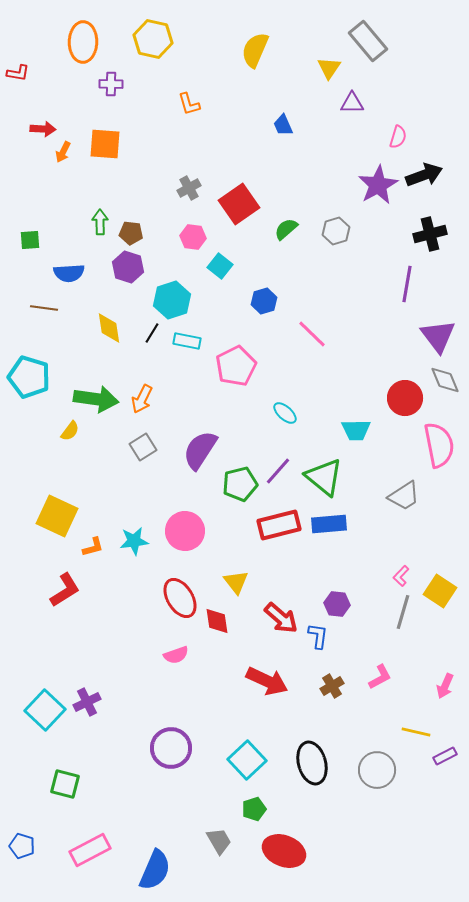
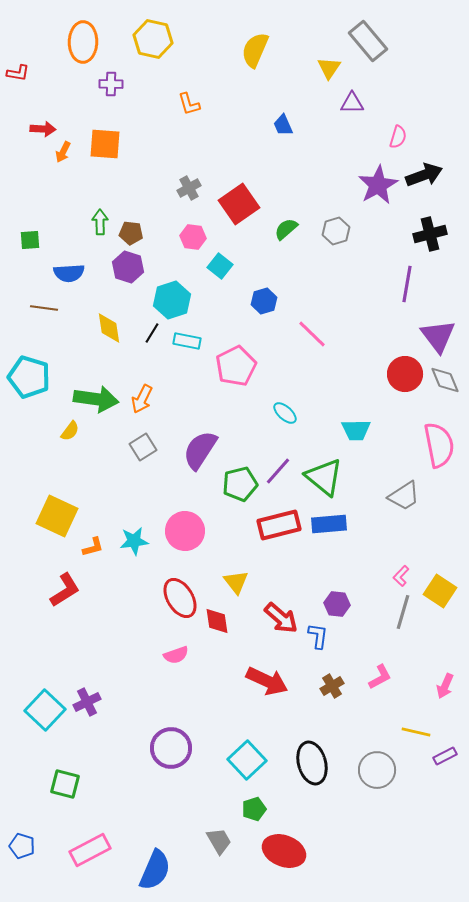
red circle at (405, 398): moved 24 px up
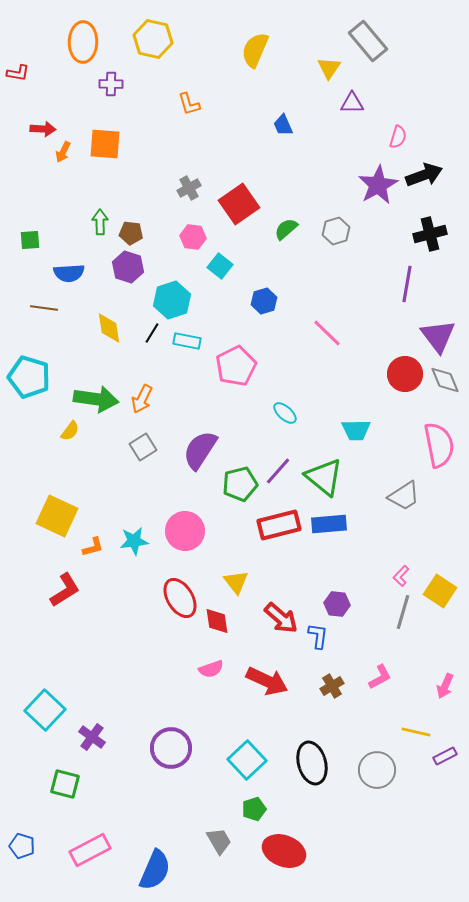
pink line at (312, 334): moved 15 px right, 1 px up
pink semicircle at (176, 655): moved 35 px right, 14 px down
purple cross at (87, 702): moved 5 px right, 35 px down; rotated 28 degrees counterclockwise
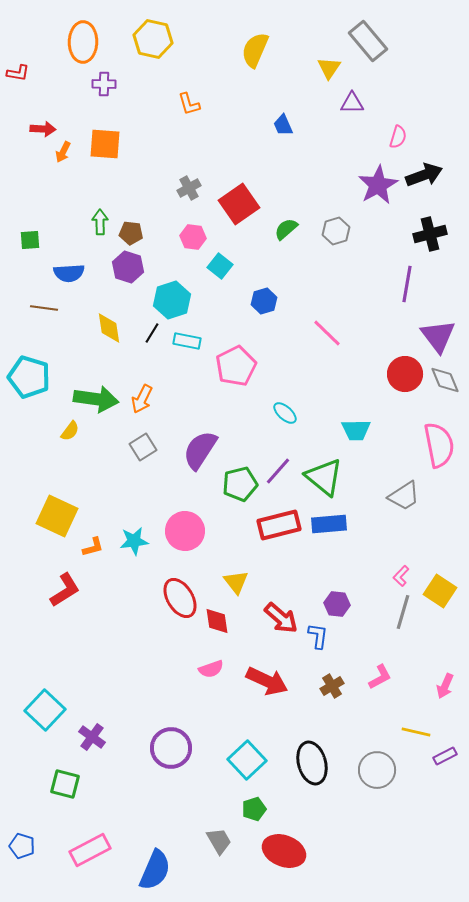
purple cross at (111, 84): moved 7 px left
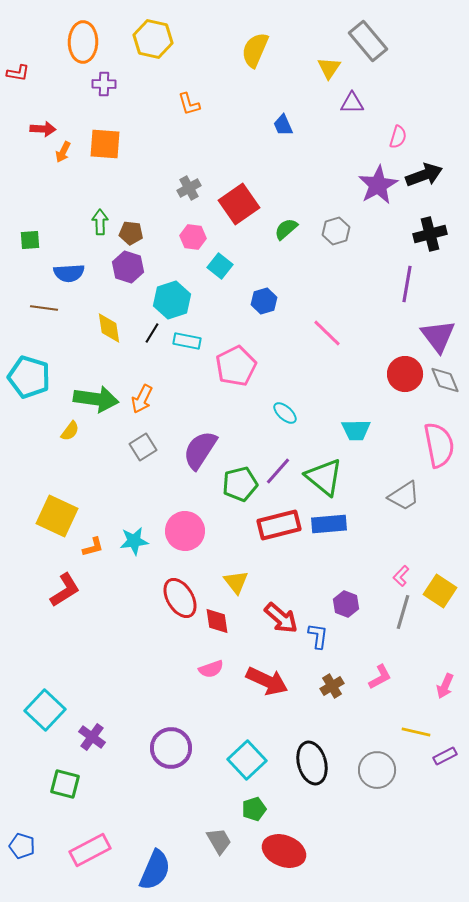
purple hexagon at (337, 604): moved 9 px right; rotated 15 degrees clockwise
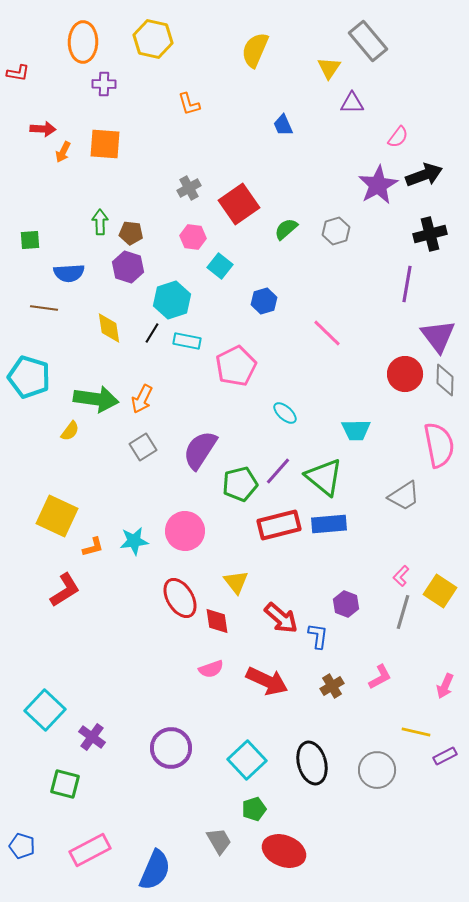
pink semicircle at (398, 137): rotated 20 degrees clockwise
gray diamond at (445, 380): rotated 24 degrees clockwise
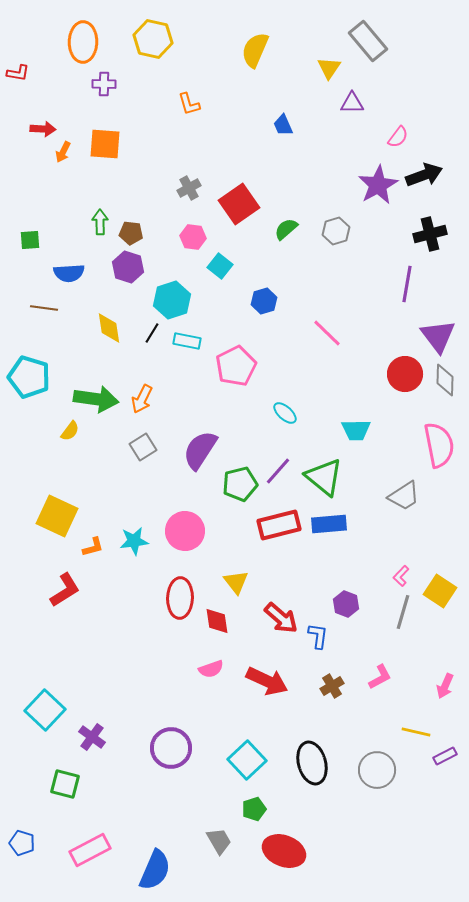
red ellipse at (180, 598): rotated 33 degrees clockwise
blue pentagon at (22, 846): moved 3 px up
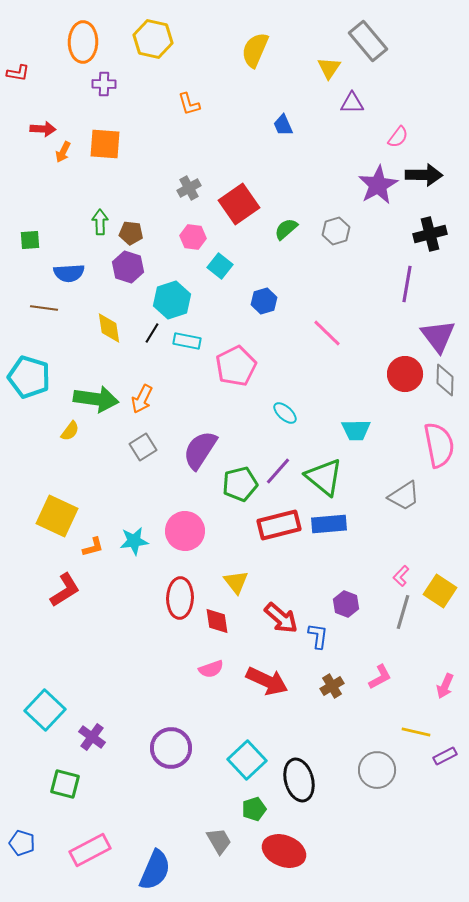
black arrow at (424, 175): rotated 21 degrees clockwise
black ellipse at (312, 763): moved 13 px left, 17 px down
